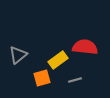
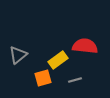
red semicircle: moved 1 px up
orange square: moved 1 px right
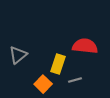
yellow rectangle: moved 4 px down; rotated 36 degrees counterclockwise
orange square: moved 6 px down; rotated 30 degrees counterclockwise
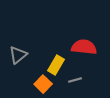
red semicircle: moved 1 px left, 1 px down
yellow rectangle: moved 2 px left, 1 px down; rotated 12 degrees clockwise
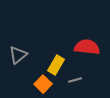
red semicircle: moved 3 px right
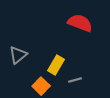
red semicircle: moved 7 px left, 24 px up; rotated 15 degrees clockwise
orange square: moved 2 px left, 2 px down
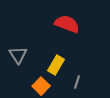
red semicircle: moved 13 px left, 1 px down
gray triangle: rotated 24 degrees counterclockwise
gray line: moved 2 px right, 2 px down; rotated 56 degrees counterclockwise
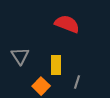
gray triangle: moved 2 px right, 1 px down
yellow rectangle: rotated 30 degrees counterclockwise
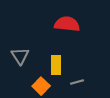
red semicircle: rotated 15 degrees counterclockwise
gray line: rotated 56 degrees clockwise
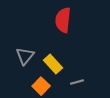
red semicircle: moved 4 px left, 4 px up; rotated 90 degrees counterclockwise
gray triangle: moved 5 px right; rotated 12 degrees clockwise
yellow rectangle: moved 3 px left, 1 px up; rotated 42 degrees counterclockwise
